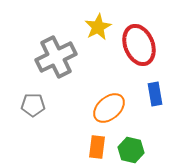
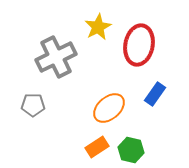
red ellipse: rotated 33 degrees clockwise
blue rectangle: rotated 45 degrees clockwise
orange rectangle: rotated 50 degrees clockwise
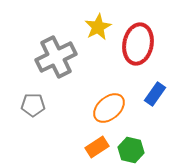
red ellipse: moved 1 px left, 1 px up
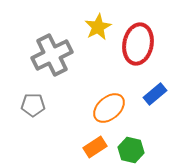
gray cross: moved 4 px left, 2 px up
blue rectangle: rotated 15 degrees clockwise
orange rectangle: moved 2 px left
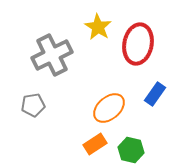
yellow star: rotated 12 degrees counterclockwise
blue rectangle: rotated 15 degrees counterclockwise
gray pentagon: rotated 10 degrees counterclockwise
orange rectangle: moved 3 px up
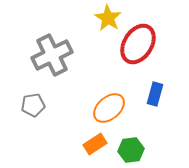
yellow star: moved 10 px right, 9 px up
red ellipse: rotated 21 degrees clockwise
blue rectangle: rotated 20 degrees counterclockwise
green hexagon: rotated 20 degrees counterclockwise
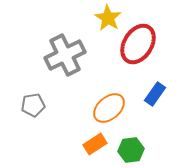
gray cross: moved 13 px right
blue rectangle: rotated 20 degrees clockwise
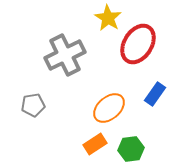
green hexagon: moved 1 px up
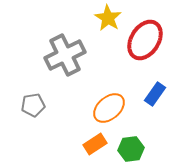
red ellipse: moved 7 px right, 4 px up
